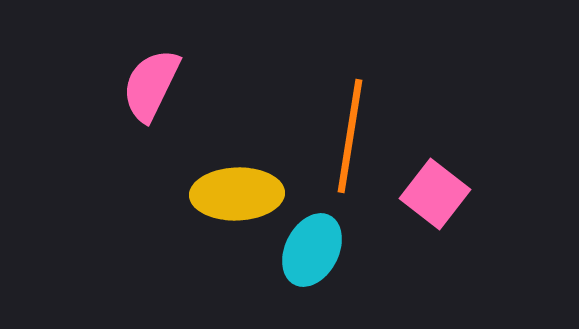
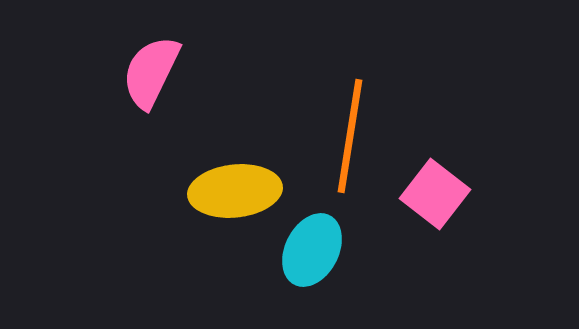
pink semicircle: moved 13 px up
yellow ellipse: moved 2 px left, 3 px up; rotated 4 degrees counterclockwise
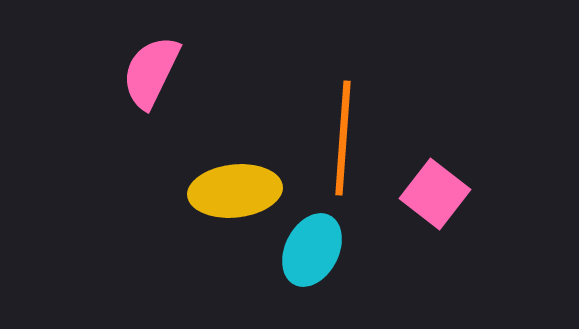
orange line: moved 7 px left, 2 px down; rotated 5 degrees counterclockwise
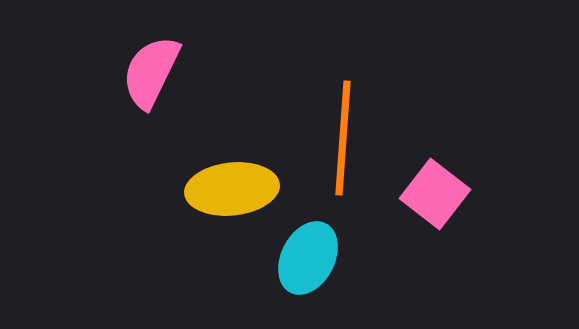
yellow ellipse: moved 3 px left, 2 px up
cyan ellipse: moved 4 px left, 8 px down
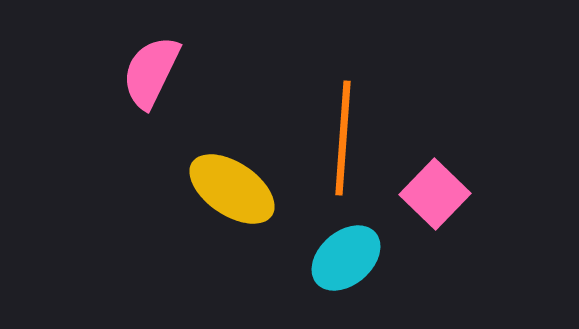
yellow ellipse: rotated 40 degrees clockwise
pink square: rotated 6 degrees clockwise
cyan ellipse: moved 38 px right; rotated 22 degrees clockwise
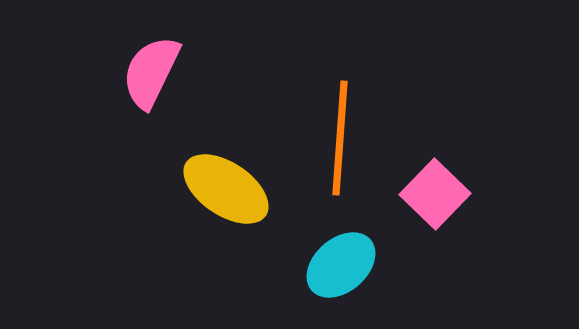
orange line: moved 3 px left
yellow ellipse: moved 6 px left
cyan ellipse: moved 5 px left, 7 px down
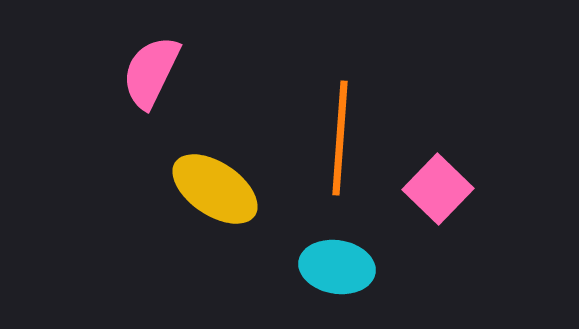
yellow ellipse: moved 11 px left
pink square: moved 3 px right, 5 px up
cyan ellipse: moved 4 px left, 2 px down; rotated 50 degrees clockwise
